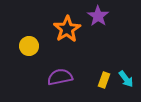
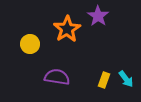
yellow circle: moved 1 px right, 2 px up
purple semicircle: moved 3 px left; rotated 20 degrees clockwise
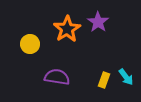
purple star: moved 6 px down
cyan arrow: moved 2 px up
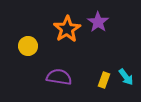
yellow circle: moved 2 px left, 2 px down
purple semicircle: moved 2 px right
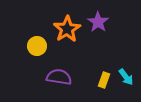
yellow circle: moved 9 px right
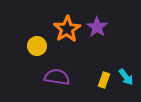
purple star: moved 1 px left, 5 px down
purple semicircle: moved 2 px left
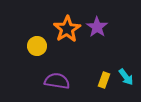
purple semicircle: moved 4 px down
